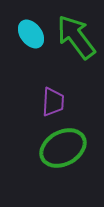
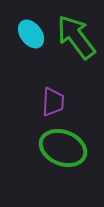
green ellipse: rotated 51 degrees clockwise
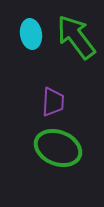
cyan ellipse: rotated 28 degrees clockwise
green ellipse: moved 5 px left
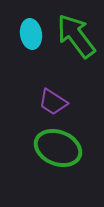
green arrow: moved 1 px up
purple trapezoid: rotated 120 degrees clockwise
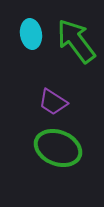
green arrow: moved 5 px down
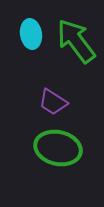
green ellipse: rotated 9 degrees counterclockwise
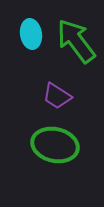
purple trapezoid: moved 4 px right, 6 px up
green ellipse: moved 3 px left, 3 px up
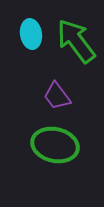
purple trapezoid: rotated 20 degrees clockwise
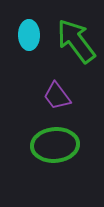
cyan ellipse: moved 2 px left, 1 px down; rotated 8 degrees clockwise
green ellipse: rotated 18 degrees counterclockwise
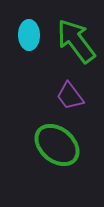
purple trapezoid: moved 13 px right
green ellipse: moved 2 px right; rotated 45 degrees clockwise
